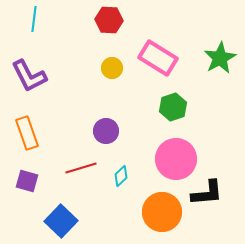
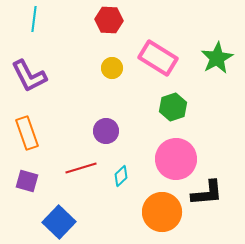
green star: moved 3 px left
blue square: moved 2 px left, 1 px down
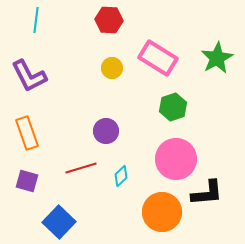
cyan line: moved 2 px right, 1 px down
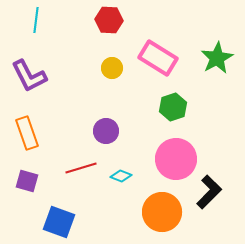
cyan diamond: rotated 65 degrees clockwise
black L-shape: moved 2 px right, 1 px up; rotated 40 degrees counterclockwise
blue square: rotated 24 degrees counterclockwise
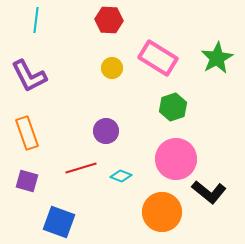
black L-shape: rotated 84 degrees clockwise
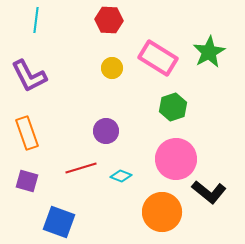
green star: moved 8 px left, 6 px up
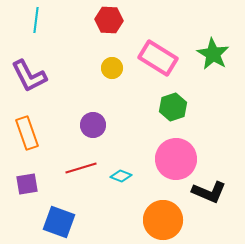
green star: moved 4 px right, 2 px down; rotated 12 degrees counterclockwise
purple circle: moved 13 px left, 6 px up
purple square: moved 3 px down; rotated 25 degrees counterclockwise
black L-shape: rotated 16 degrees counterclockwise
orange circle: moved 1 px right, 8 px down
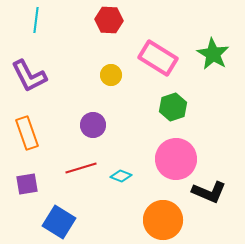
yellow circle: moved 1 px left, 7 px down
blue square: rotated 12 degrees clockwise
